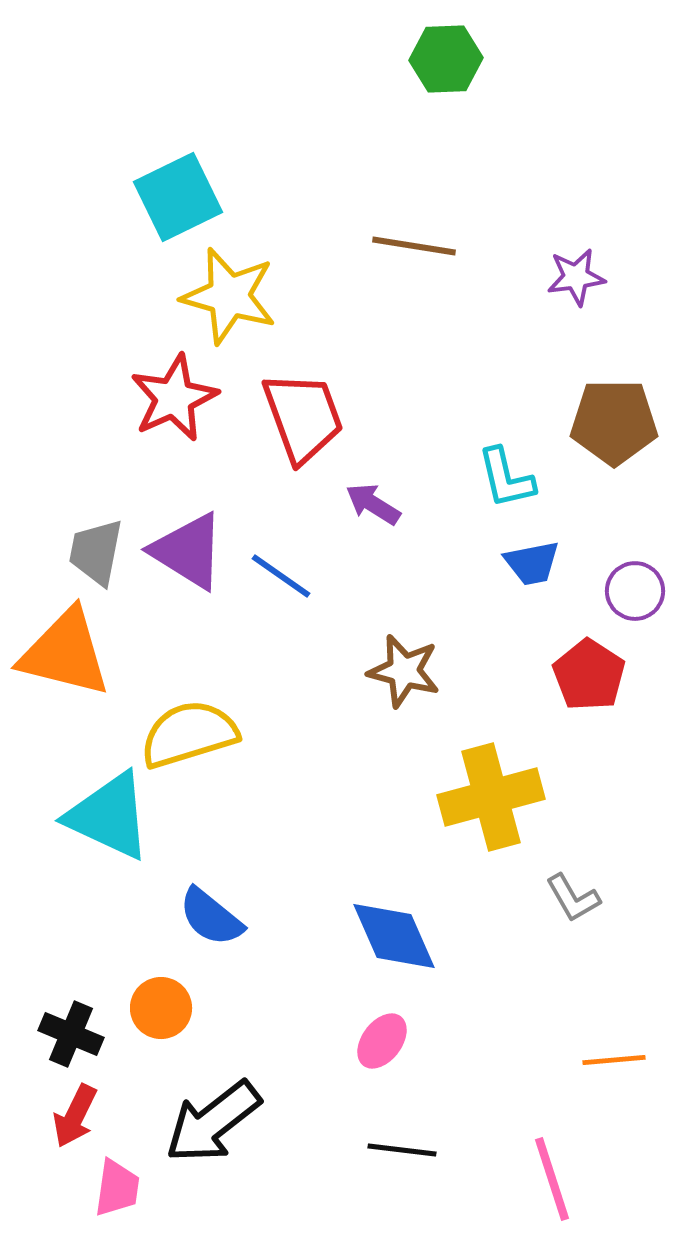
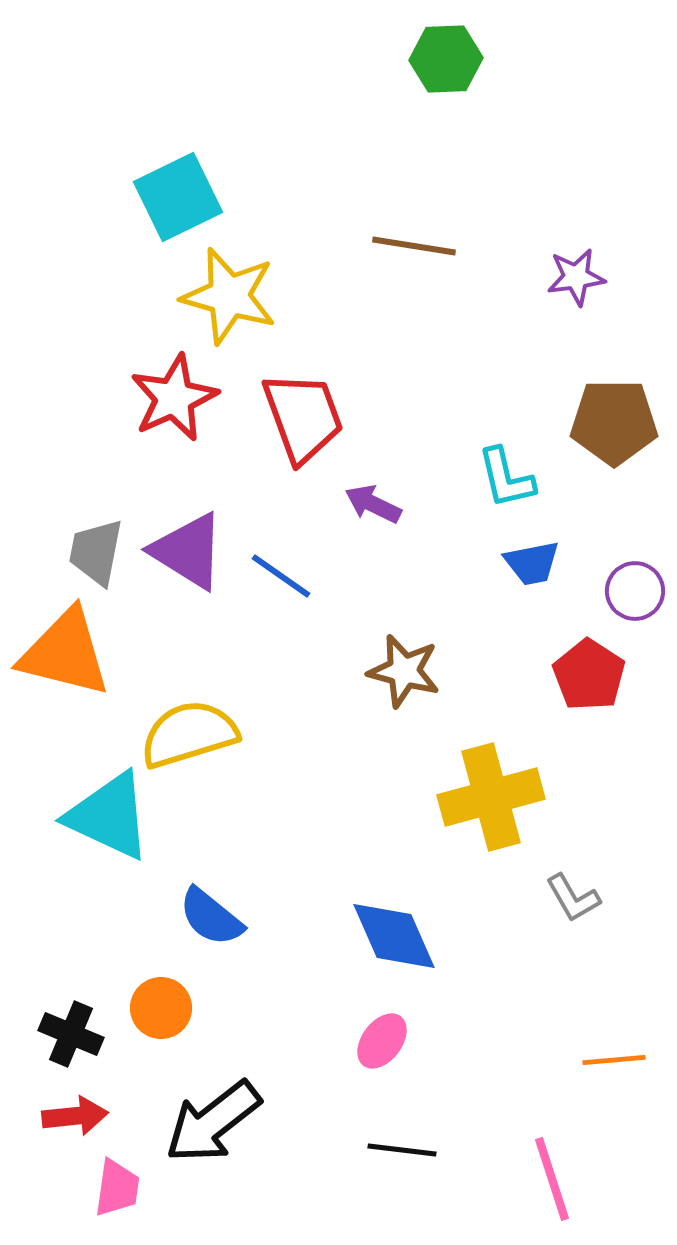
purple arrow: rotated 6 degrees counterclockwise
red arrow: rotated 122 degrees counterclockwise
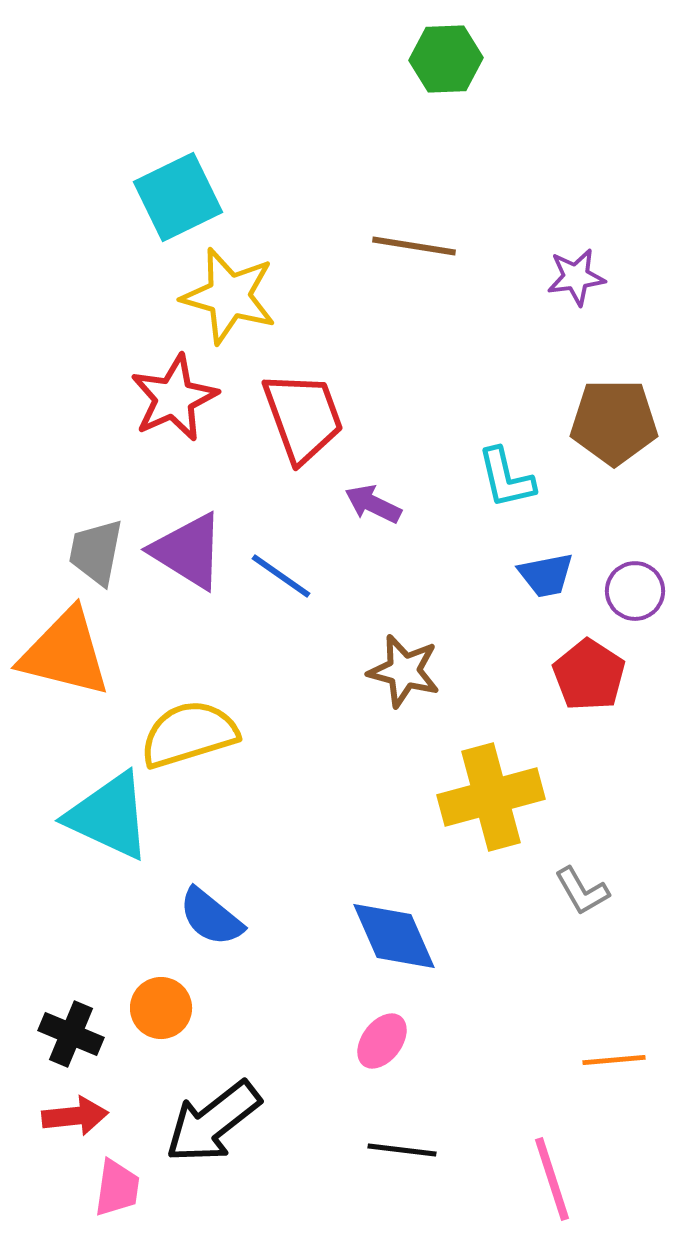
blue trapezoid: moved 14 px right, 12 px down
gray L-shape: moved 9 px right, 7 px up
